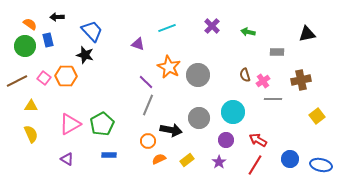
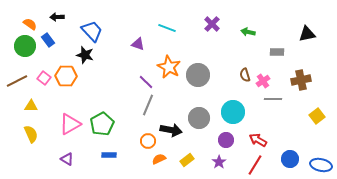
purple cross at (212, 26): moved 2 px up
cyan line at (167, 28): rotated 42 degrees clockwise
blue rectangle at (48, 40): rotated 24 degrees counterclockwise
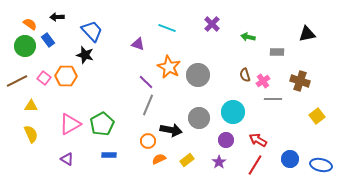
green arrow at (248, 32): moved 5 px down
brown cross at (301, 80): moved 1 px left, 1 px down; rotated 30 degrees clockwise
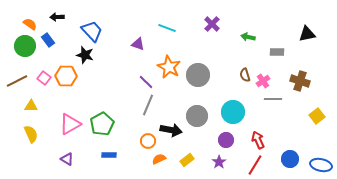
gray circle at (199, 118): moved 2 px left, 2 px up
red arrow at (258, 140): rotated 36 degrees clockwise
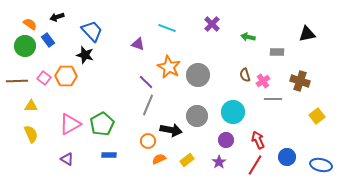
black arrow at (57, 17): rotated 16 degrees counterclockwise
brown line at (17, 81): rotated 25 degrees clockwise
blue circle at (290, 159): moved 3 px left, 2 px up
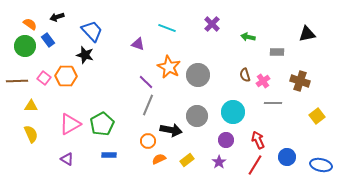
gray line at (273, 99): moved 4 px down
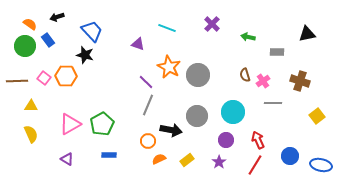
blue circle at (287, 157): moved 3 px right, 1 px up
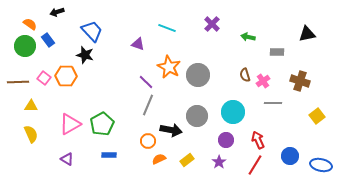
black arrow at (57, 17): moved 5 px up
brown line at (17, 81): moved 1 px right, 1 px down
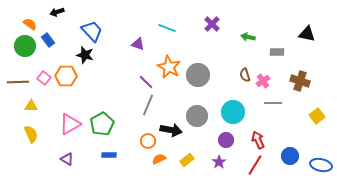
black triangle at (307, 34): rotated 24 degrees clockwise
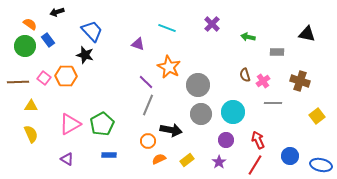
gray circle at (198, 75): moved 10 px down
gray circle at (197, 116): moved 4 px right, 2 px up
